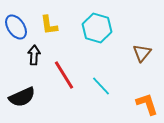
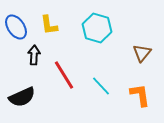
orange L-shape: moved 7 px left, 9 px up; rotated 10 degrees clockwise
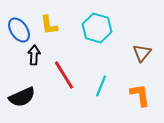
blue ellipse: moved 3 px right, 3 px down
cyan line: rotated 65 degrees clockwise
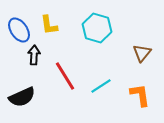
red line: moved 1 px right, 1 px down
cyan line: rotated 35 degrees clockwise
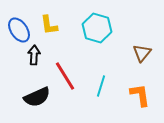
cyan line: rotated 40 degrees counterclockwise
black semicircle: moved 15 px right
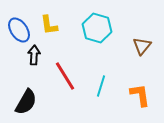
brown triangle: moved 7 px up
black semicircle: moved 11 px left, 5 px down; rotated 36 degrees counterclockwise
